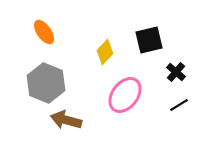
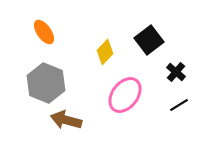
black square: rotated 24 degrees counterclockwise
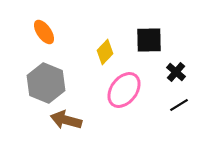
black square: rotated 36 degrees clockwise
pink ellipse: moved 1 px left, 5 px up
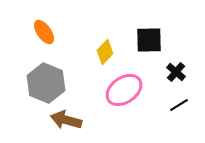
pink ellipse: rotated 18 degrees clockwise
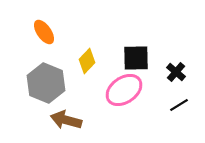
black square: moved 13 px left, 18 px down
yellow diamond: moved 18 px left, 9 px down
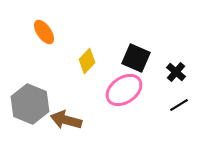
black square: rotated 24 degrees clockwise
gray hexagon: moved 16 px left, 21 px down
